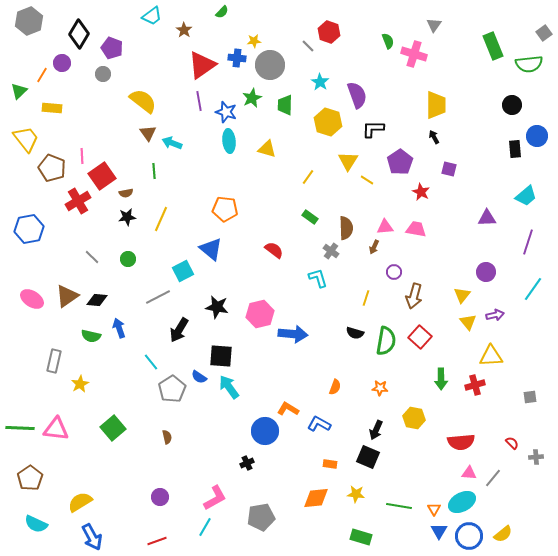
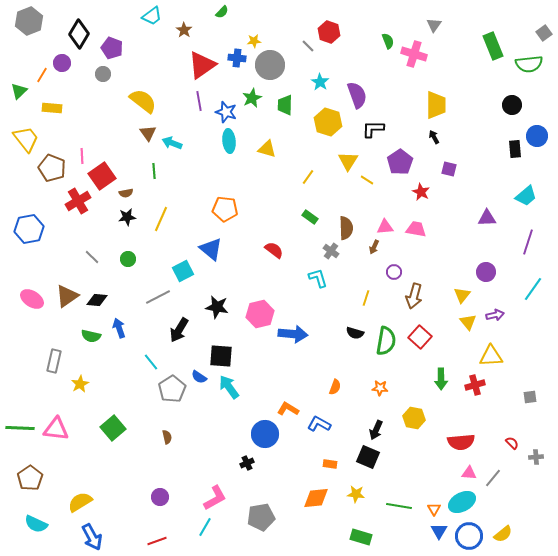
blue circle at (265, 431): moved 3 px down
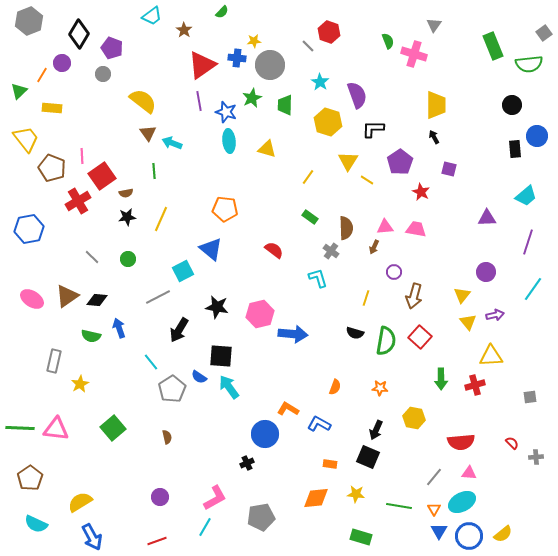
gray line at (493, 478): moved 59 px left, 1 px up
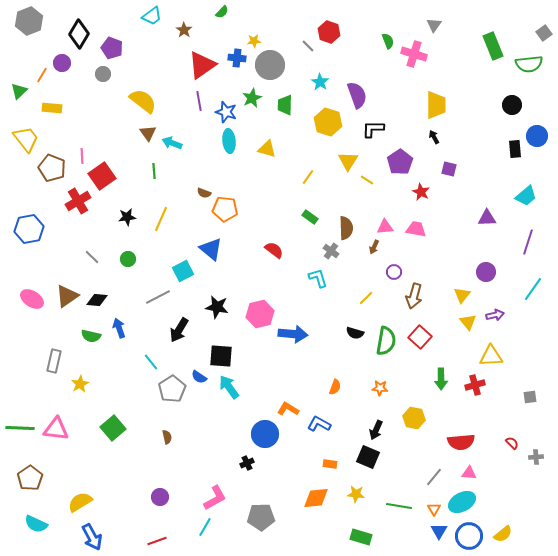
brown semicircle at (126, 193): moved 78 px right; rotated 32 degrees clockwise
yellow line at (366, 298): rotated 28 degrees clockwise
gray pentagon at (261, 517): rotated 8 degrees clockwise
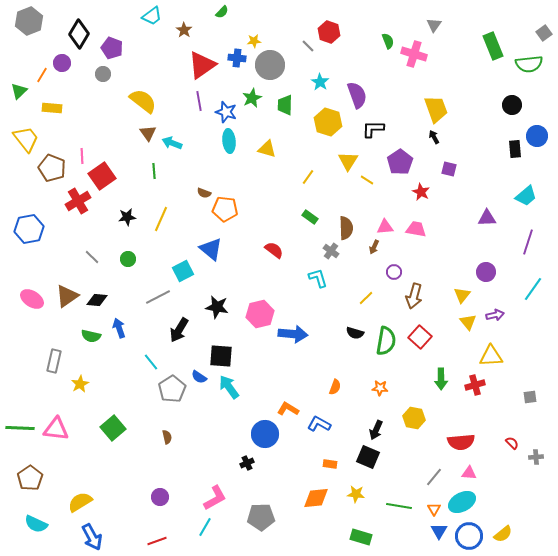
yellow trapezoid at (436, 105): moved 4 px down; rotated 20 degrees counterclockwise
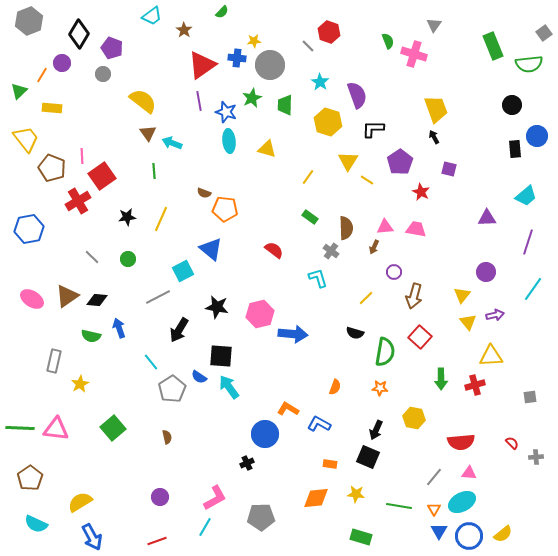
green semicircle at (386, 341): moved 1 px left, 11 px down
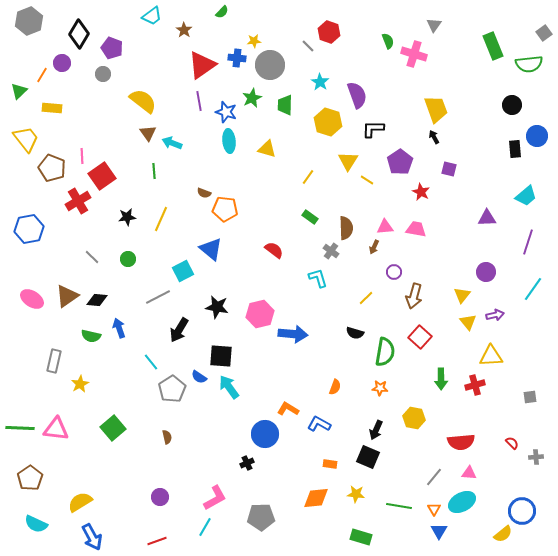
blue circle at (469, 536): moved 53 px right, 25 px up
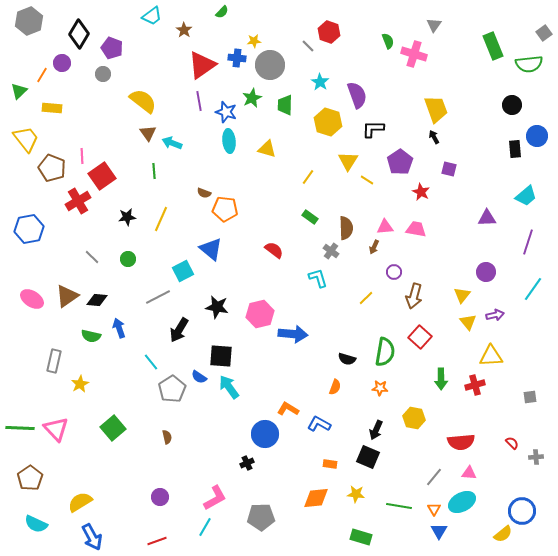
black semicircle at (355, 333): moved 8 px left, 26 px down
pink triangle at (56, 429): rotated 40 degrees clockwise
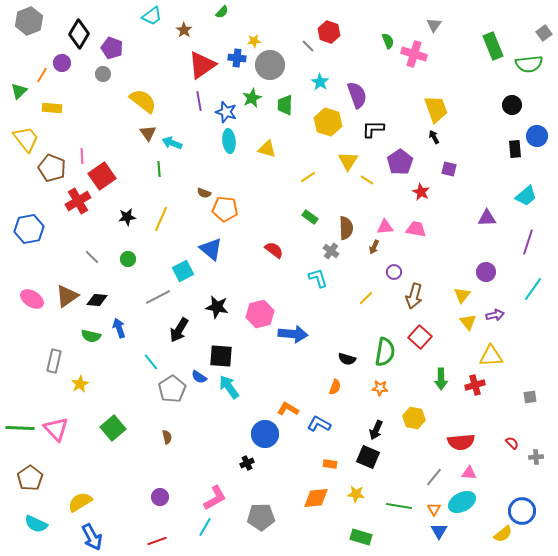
green line at (154, 171): moved 5 px right, 2 px up
yellow line at (308, 177): rotated 21 degrees clockwise
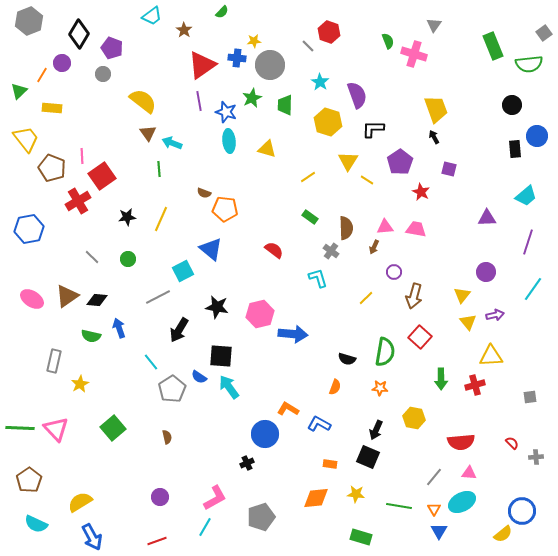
brown pentagon at (30, 478): moved 1 px left, 2 px down
gray pentagon at (261, 517): rotated 16 degrees counterclockwise
